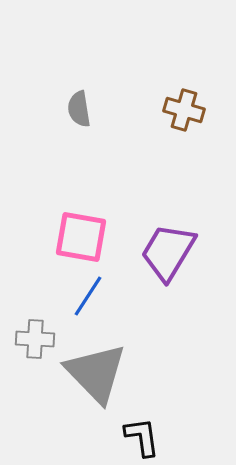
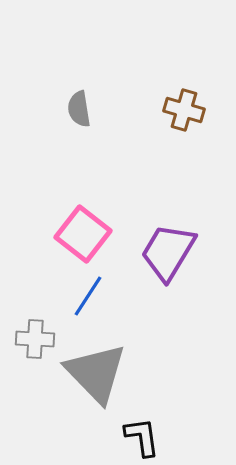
pink square: moved 2 px right, 3 px up; rotated 28 degrees clockwise
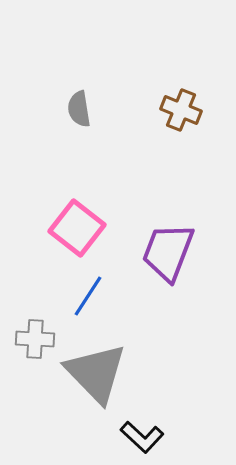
brown cross: moved 3 px left; rotated 6 degrees clockwise
pink square: moved 6 px left, 6 px up
purple trapezoid: rotated 10 degrees counterclockwise
black L-shape: rotated 141 degrees clockwise
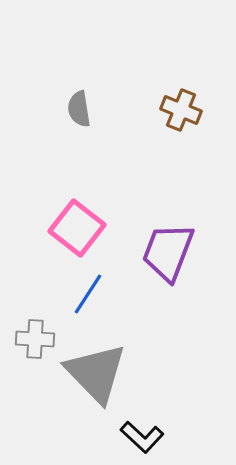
blue line: moved 2 px up
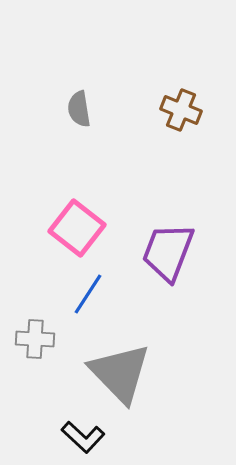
gray triangle: moved 24 px right
black L-shape: moved 59 px left
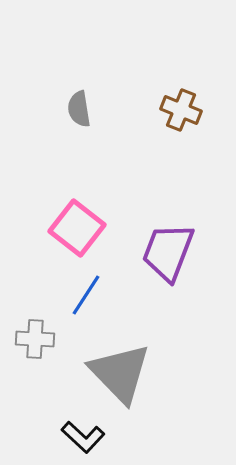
blue line: moved 2 px left, 1 px down
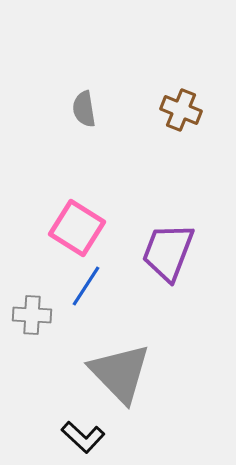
gray semicircle: moved 5 px right
pink square: rotated 6 degrees counterclockwise
blue line: moved 9 px up
gray cross: moved 3 px left, 24 px up
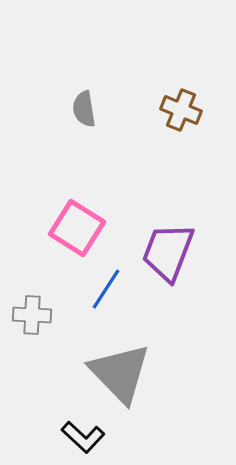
blue line: moved 20 px right, 3 px down
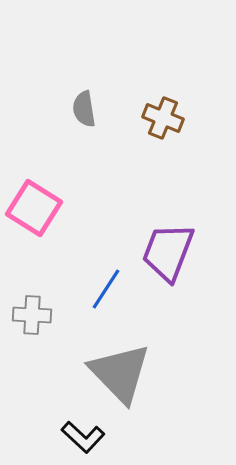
brown cross: moved 18 px left, 8 px down
pink square: moved 43 px left, 20 px up
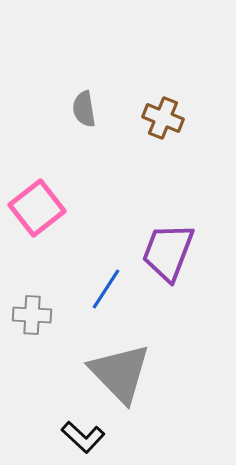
pink square: moved 3 px right; rotated 20 degrees clockwise
